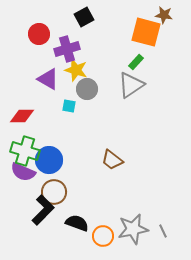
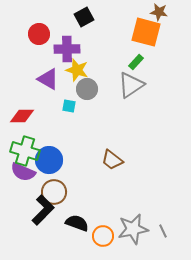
brown star: moved 5 px left, 3 px up
purple cross: rotated 15 degrees clockwise
yellow star: moved 1 px right
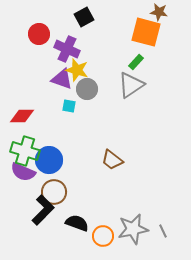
purple cross: rotated 25 degrees clockwise
purple triangle: moved 14 px right; rotated 10 degrees counterclockwise
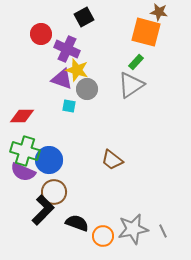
red circle: moved 2 px right
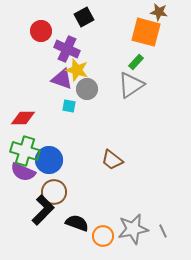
red circle: moved 3 px up
red diamond: moved 1 px right, 2 px down
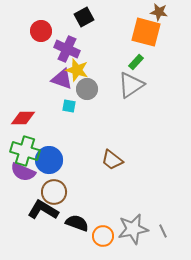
black L-shape: rotated 104 degrees counterclockwise
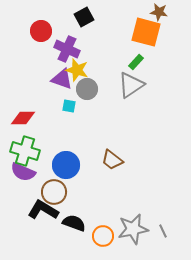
blue circle: moved 17 px right, 5 px down
black semicircle: moved 3 px left
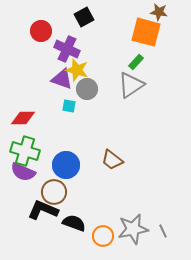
black L-shape: rotated 8 degrees counterclockwise
